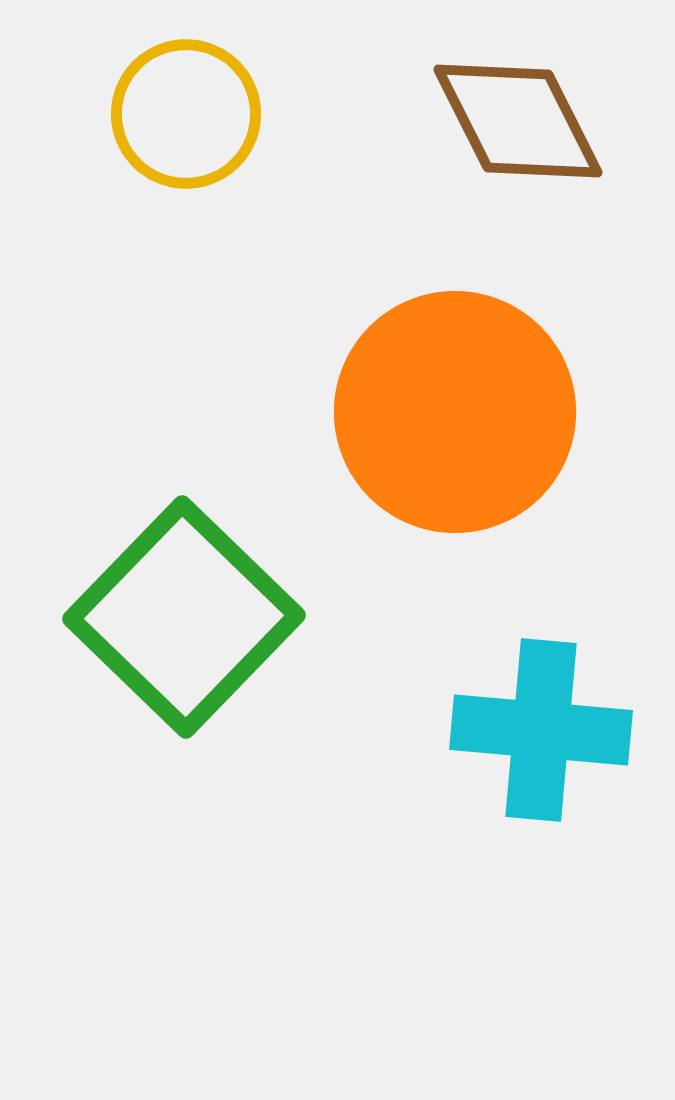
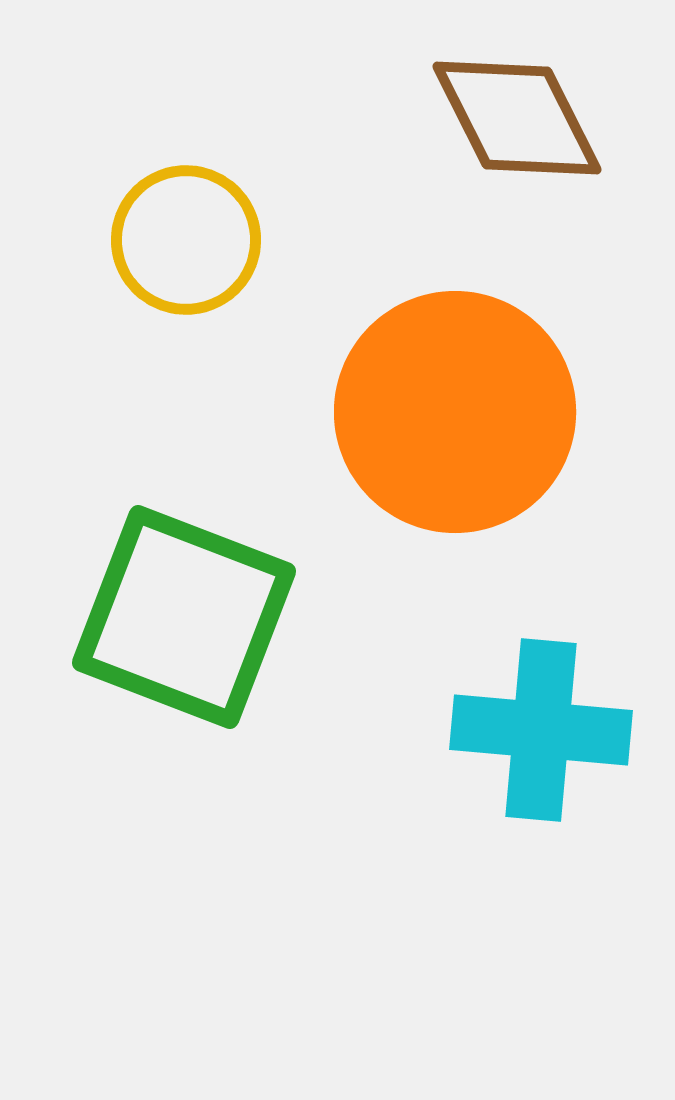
yellow circle: moved 126 px down
brown diamond: moved 1 px left, 3 px up
green square: rotated 23 degrees counterclockwise
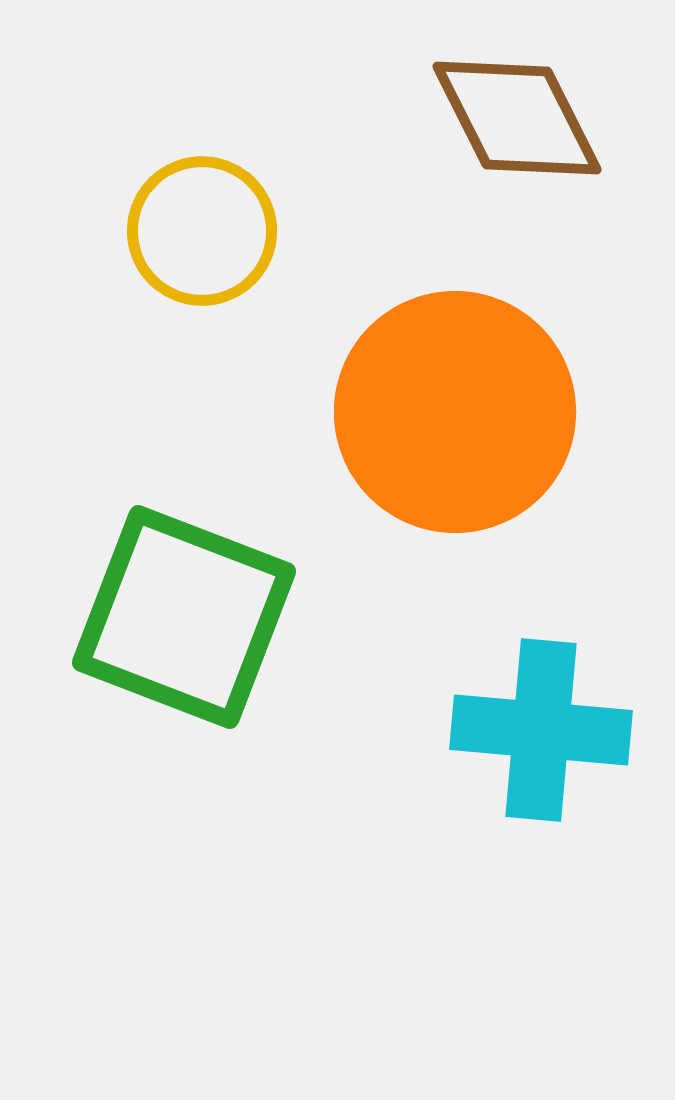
yellow circle: moved 16 px right, 9 px up
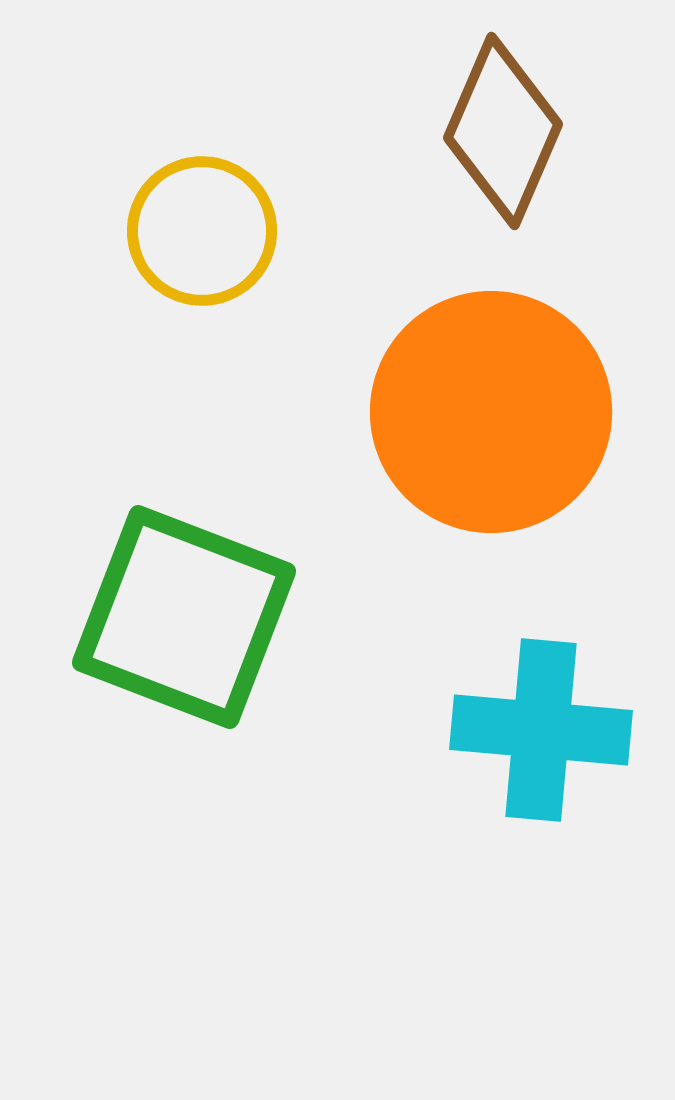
brown diamond: moved 14 px left, 13 px down; rotated 50 degrees clockwise
orange circle: moved 36 px right
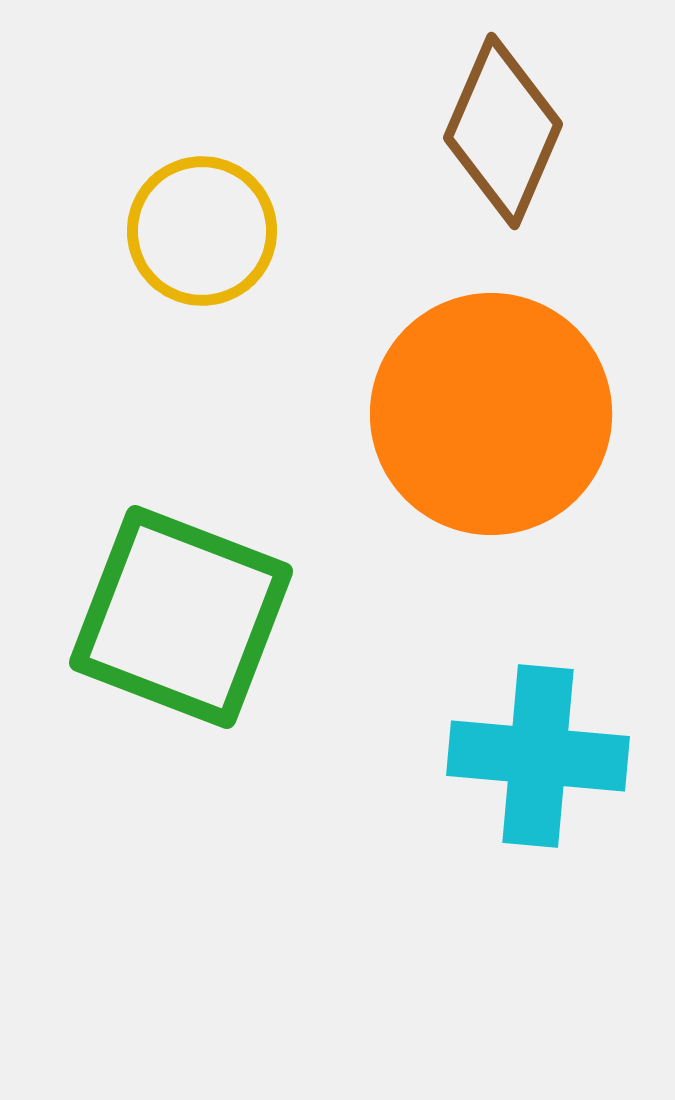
orange circle: moved 2 px down
green square: moved 3 px left
cyan cross: moved 3 px left, 26 px down
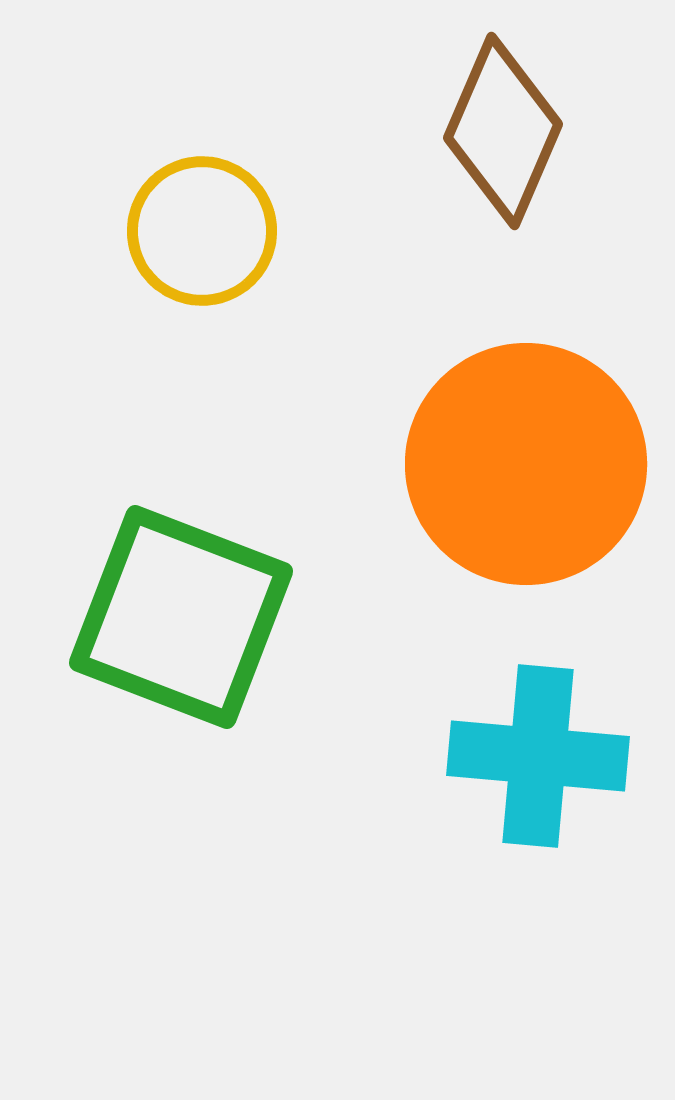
orange circle: moved 35 px right, 50 px down
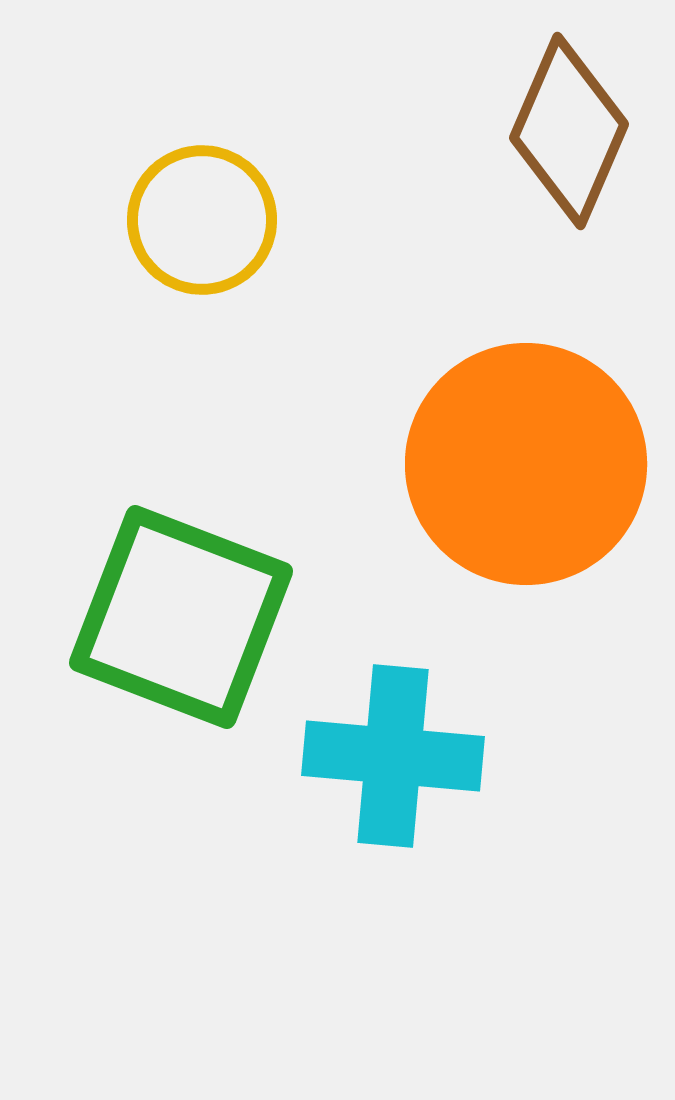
brown diamond: moved 66 px right
yellow circle: moved 11 px up
cyan cross: moved 145 px left
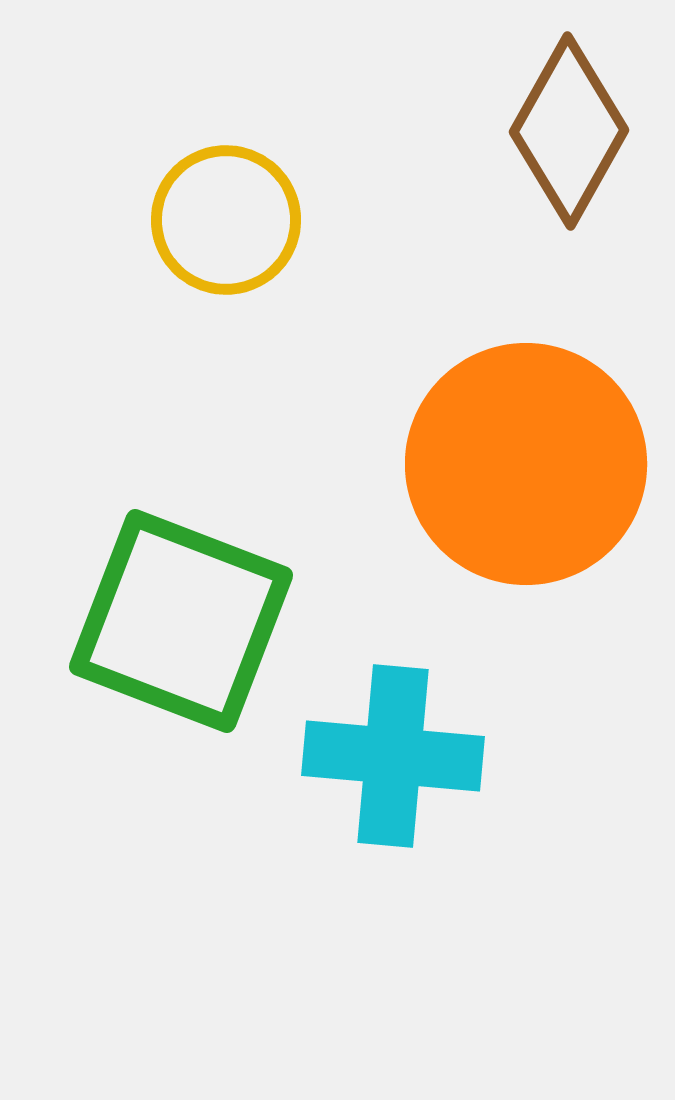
brown diamond: rotated 6 degrees clockwise
yellow circle: moved 24 px right
green square: moved 4 px down
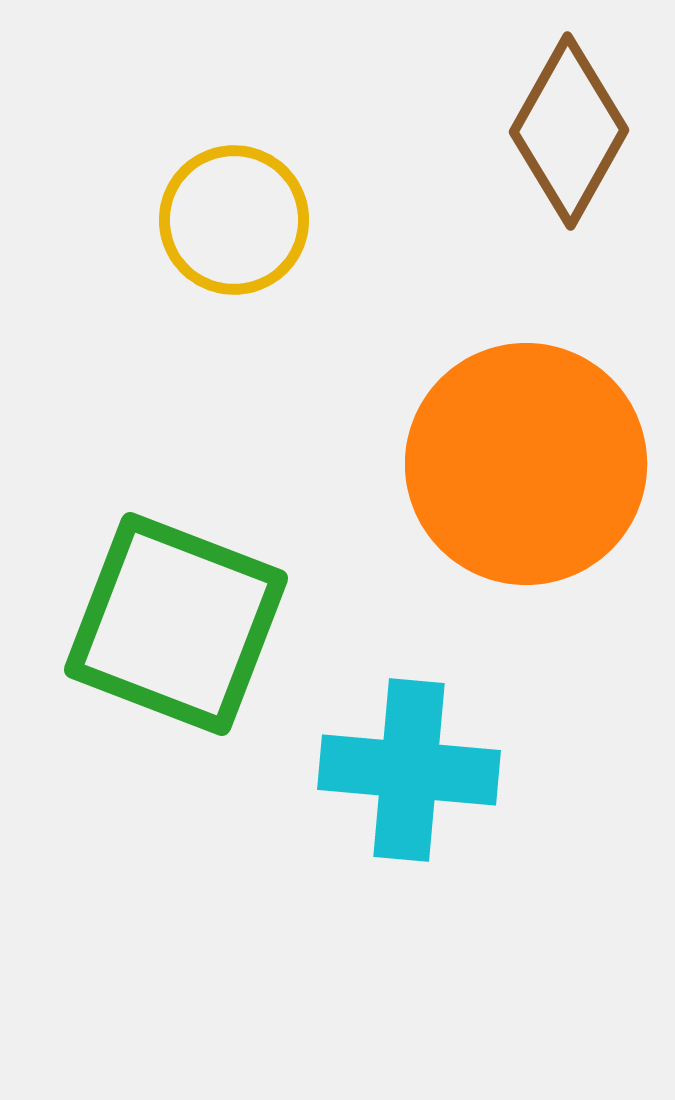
yellow circle: moved 8 px right
green square: moved 5 px left, 3 px down
cyan cross: moved 16 px right, 14 px down
